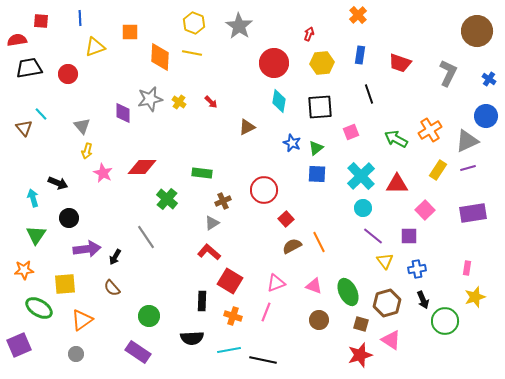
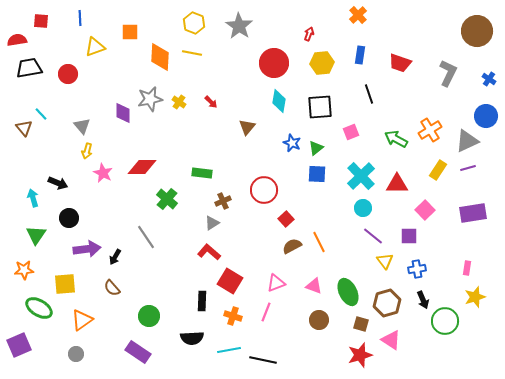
brown triangle at (247, 127): rotated 24 degrees counterclockwise
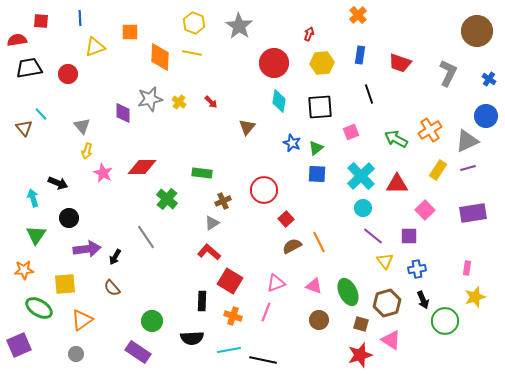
green circle at (149, 316): moved 3 px right, 5 px down
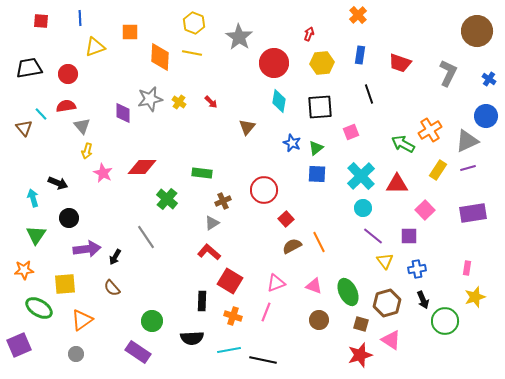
gray star at (239, 26): moved 11 px down
red semicircle at (17, 40): moved 49 px right, 66 px down
green arrow at (396, 139): moved 7 px right, 5 px down
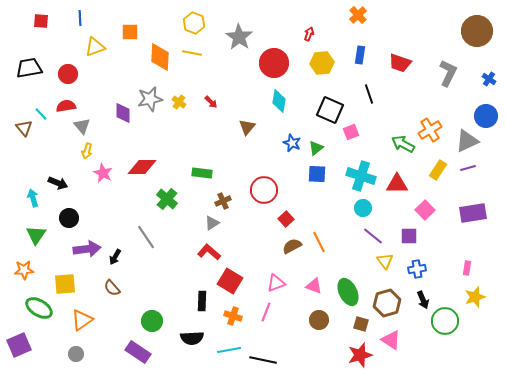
black square at (320, 107): moved 10 px right, 3 px down; rotated 28 degrees clockwise
cyan cross at (361, 176): rotated 28 degrees counterclockwise
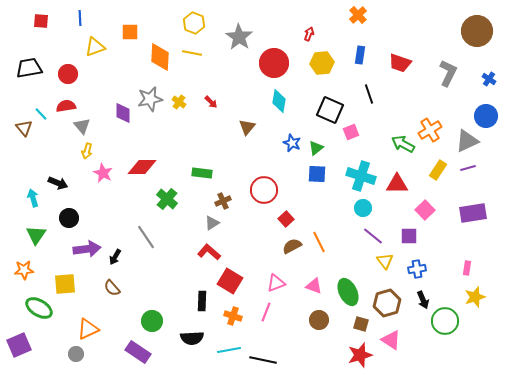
orange triangle at (82, 320): moved 6 px right, 9 px down; rotated 10 degrees clockwise
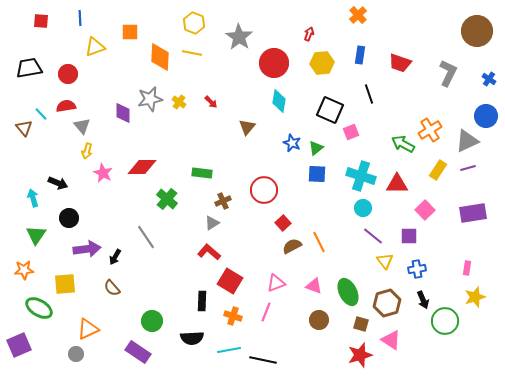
red square at (286, 219): moved 3 px left, 4 px down
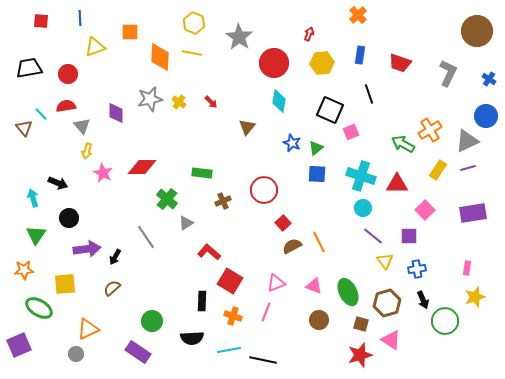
purple diamond at (123, 113): moved 7 px left
gray triangle at (212, 223): moved 26 px left
brown semicircle at (112, 288): rotated 90 degrees clockwise
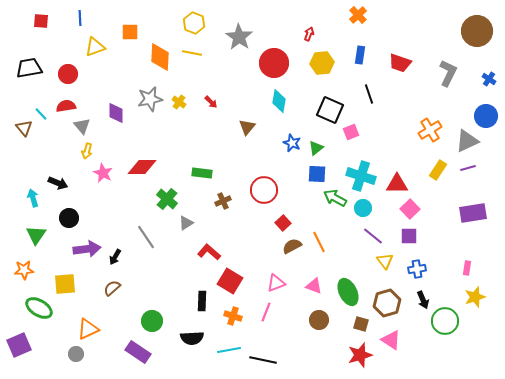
green arrow at (403, 144): moved 68 px left, 54 px down
pink square at (425, 210): moved 15 px left, 1 px up
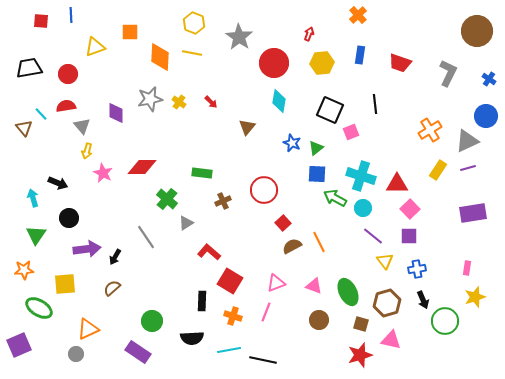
blue line at (80, 18): moved 9 px left, 3 px up
black line at (369, 94): moved 6 px right, 10 px down; rotated 12 degrees clockwise
pink triangle at (391, 340): rotated 20 degrees counterclockwise
